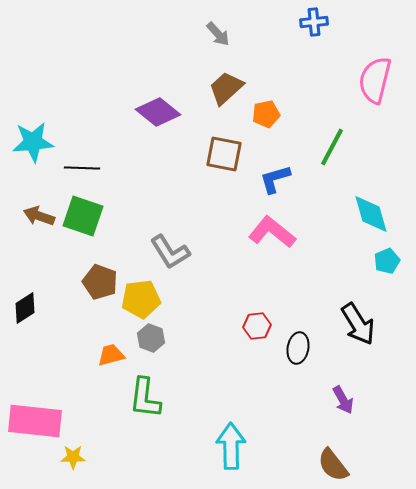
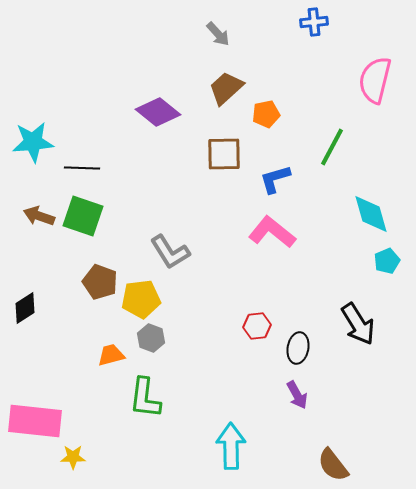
brown square: rotated 12 degrees counterclockwise
purple arrow: moved 46 px left, 5 px up
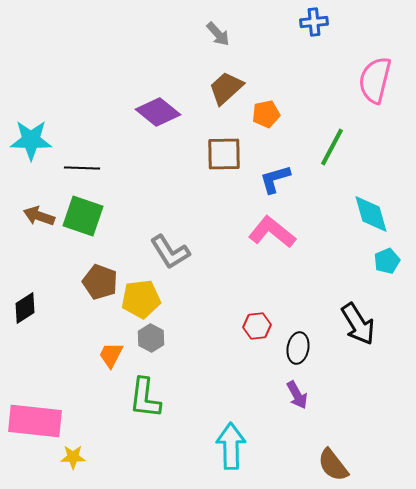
cyan star: moved 2 px left, 2 px up; rotated 6 degrees clockwise
gray hexagon: rotated 8 degrees clockwise
orange trapezoid: rotated 48 degrees counterclockwise
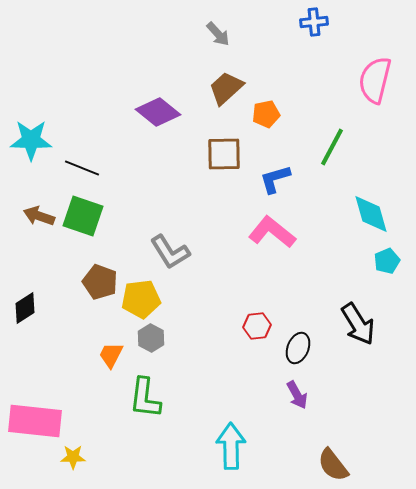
black line: rotated 20 degrees clockwise
black ellipse: rotated 12 degrees clockwise
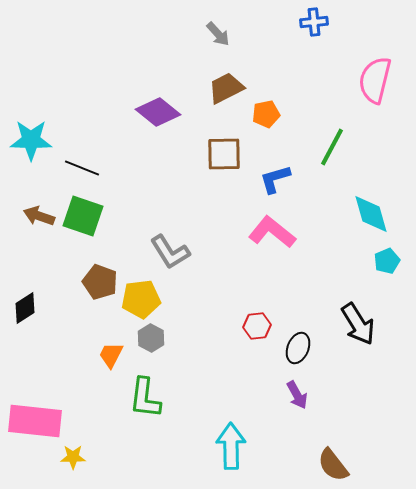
brown trapezoid: rotated 15 degrees clockwise
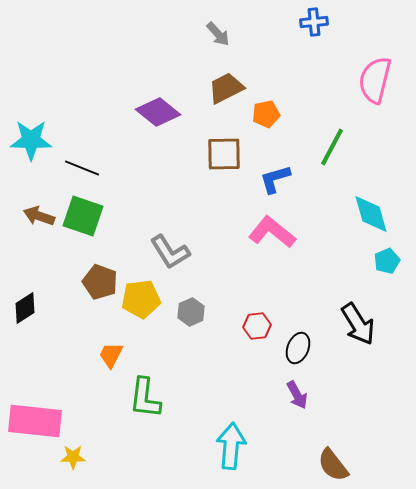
gray hexagon: moved 40 px right, 26 px up; rotated 8 degrees clockwise
cyan arrow: rotated 6 degrees clockwise
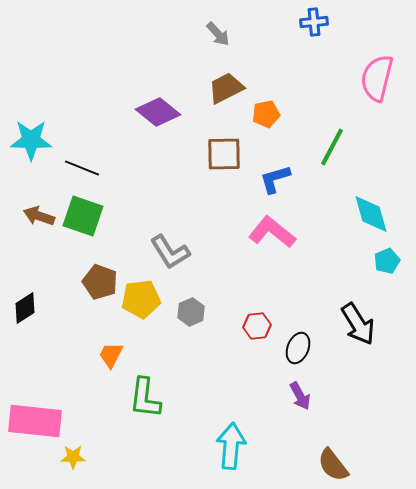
pink semicircle: moved 2 px right, 2 px up
purple arrow: moved 3 px right, 1 px down
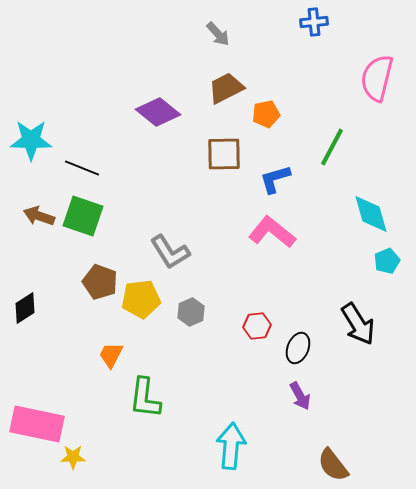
pink rectangle: moved 2 px right, 3 px down; rotated 6 degrees clockwise
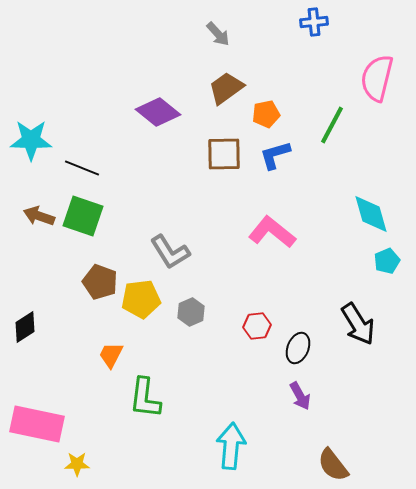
brown trapezoid: rotated 9 degrees counterclockwise
green line: moved 22 px up
blue L-shape: moved 24 px up
black diamond: moved 19 px down
yellow star: moved 4 px right, 7 px down
